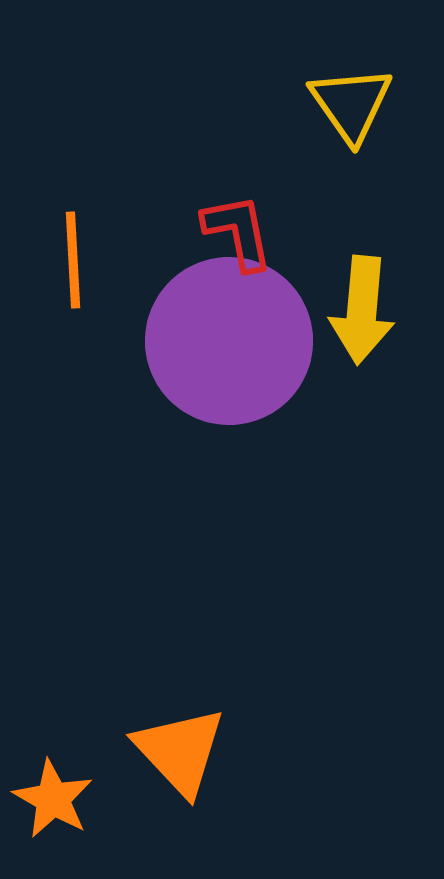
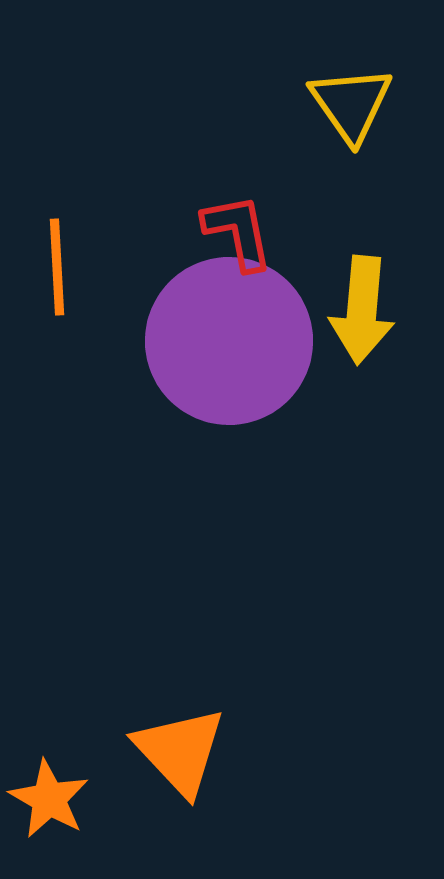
orange line: moved 16 px left, 7 px down
orange star: moved 4 px left
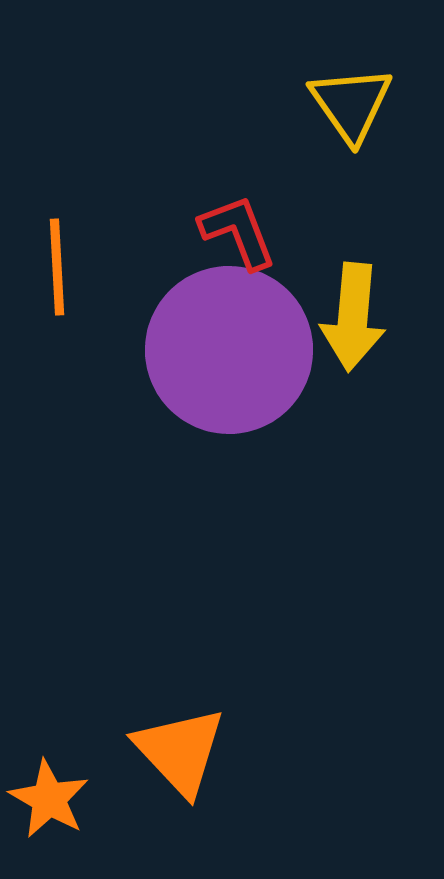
red L-shape: rotated 10 degrees counterclockwise
yellow arrow: moved 9 px left, 7 px down
purple circle: moved 9 px down
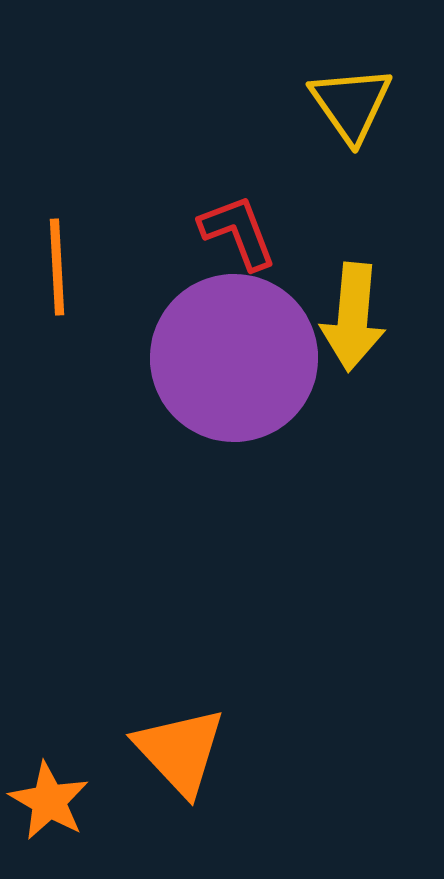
purple circle: moved 5 px right, 8 px down
orange star: moved 2 px down
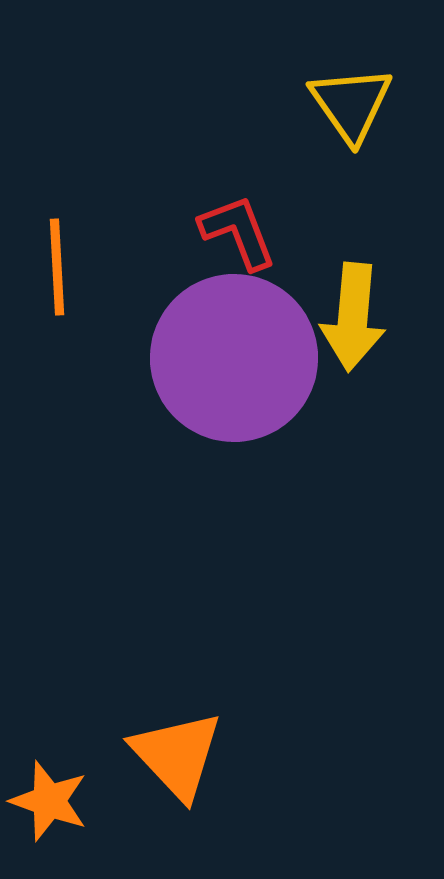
orange triangle: moved 3 px left, 4 px down
orange star: rotated 10 degrees counterclockwise
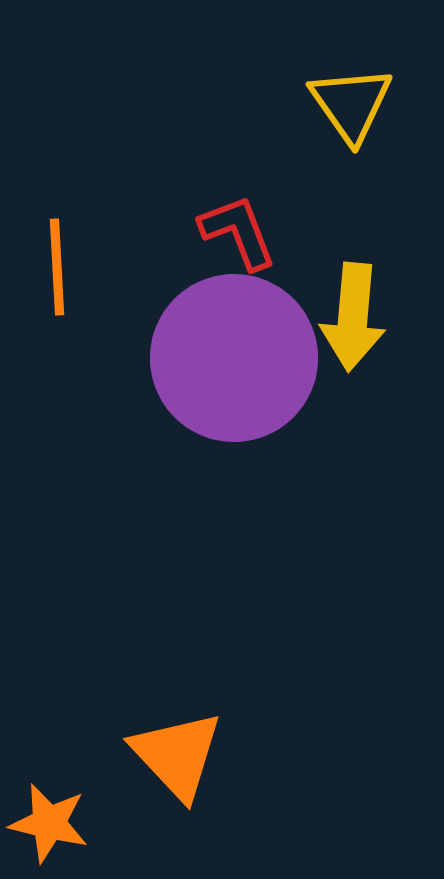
orange star: moved 22 px down; rotated 6 degrees counterclockwise
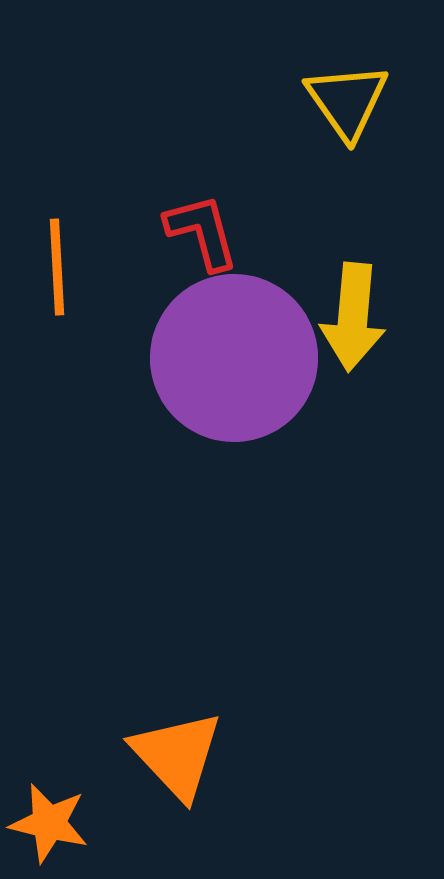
yellow triangle: moved 4 px left, 3 px up
red L-shape: moved 36 px left; rotated 6 degrees clockwise
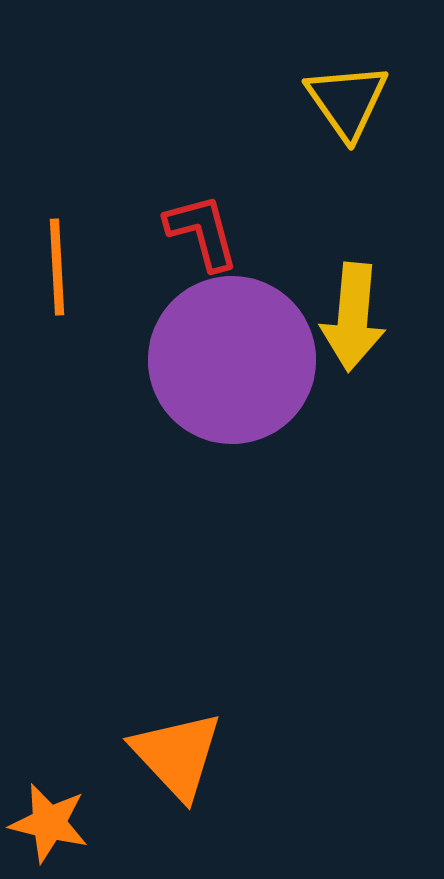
purple circle: moved 2 px left, 2 px down
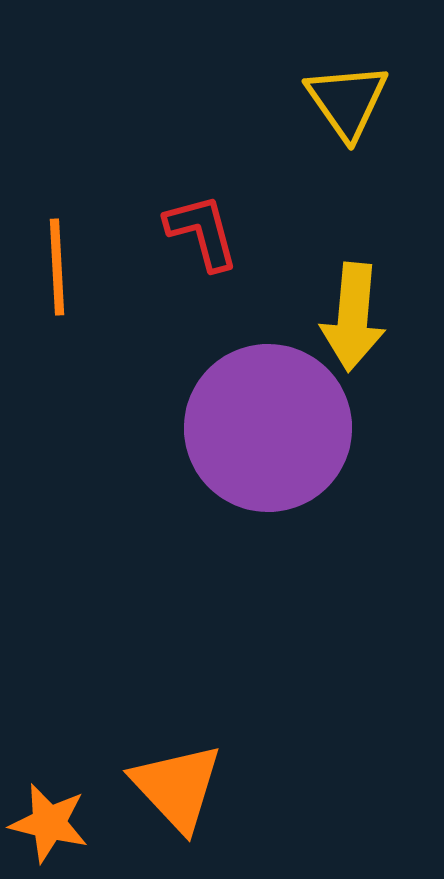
purple circle: moved 36 px right, 68 px down
orange triangle: moved 32 px down
